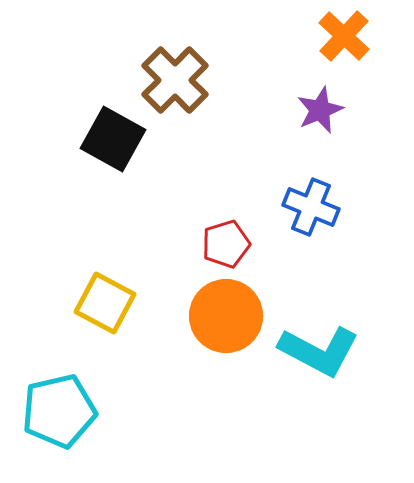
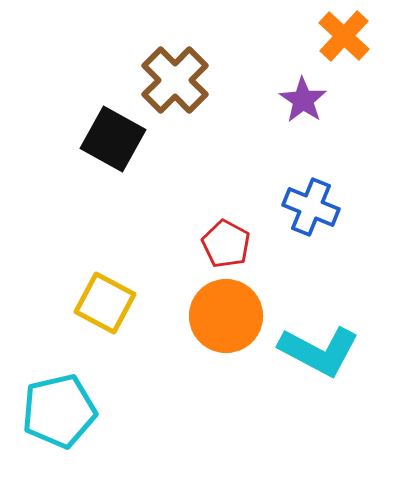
purple star: moved 17 px left, 10 px up; rotated 15 degrees counterclockwise
red pentagon: rotated 27 degrees counterclockwise
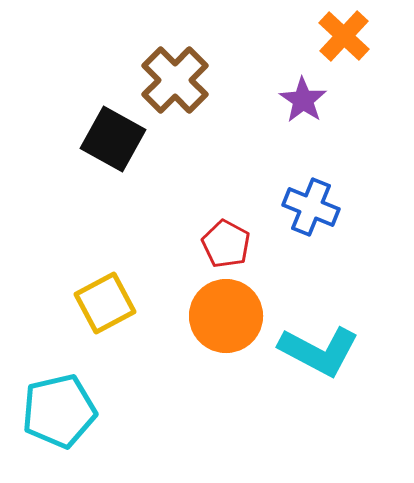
yellow square: rotated 34 degrees clockwise
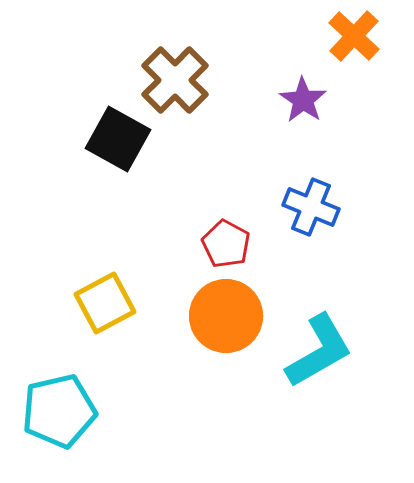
orange cross: moved 10 px right
black square: moved 5 px right
cyan L-shape: rotated 58 degrees counterclockwise
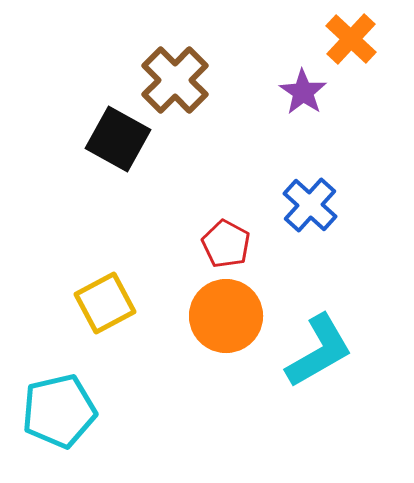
orange cross: moved 3 px left, 3 px down
purple star: moved 8 px up
blue cross: moved 1 px left, 2 px up; rotated 20 degrees clockwise
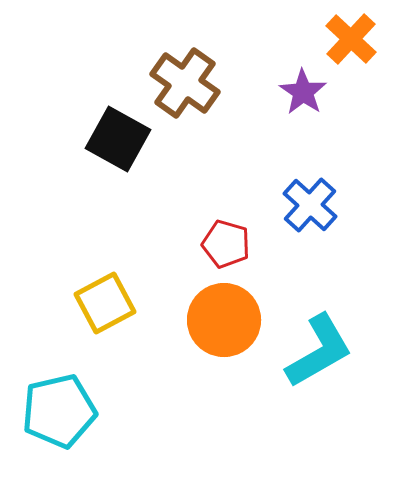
brown cross: moved 10 px right, 3 px down; rotated 10 degrees counterclockwise
red pentagon: rotated 12 degrees counterclockwise
orange circle: moved 2 px left, 4 px down
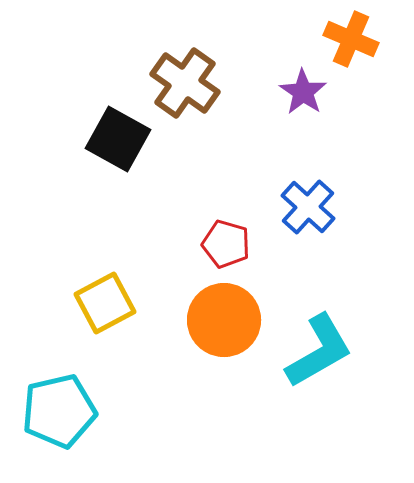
orange cross: rotated 20 degrees counterclockwise
blue cross: moved 2 px left, 2 px down
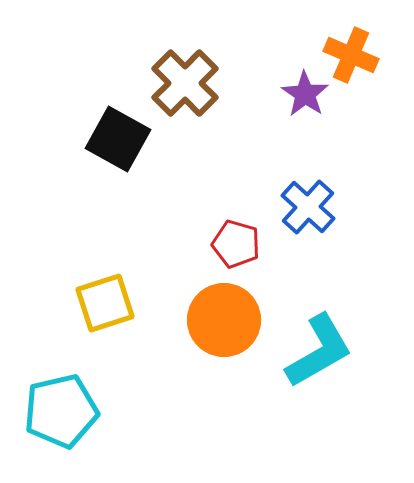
orange cross: moved 16 px down
brown cross: rotated 10 degrees clockwise
purple star: moved 2 px right, 2 px down
red pentagon: moved 10 px right
yellow square: rotated 10 degrees clockwise
cyan pentagon: moved 2 px right
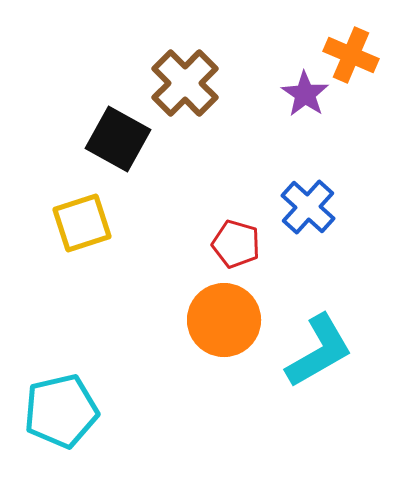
yellow square: moved 23 px left, 80 px up
